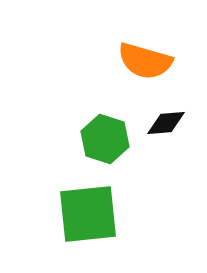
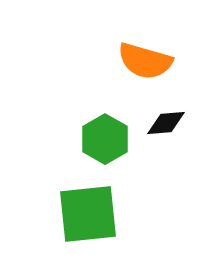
green hexagon: rotated 12 degrees clockwise
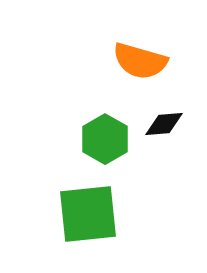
orange semicircle: moved 5 px left
black diamond: moved 2 px left, 1 px down
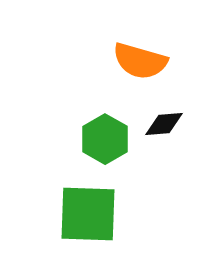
green square: rotated 8 degrees clockwise
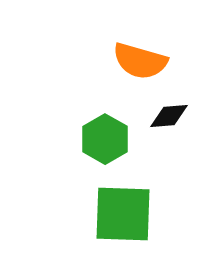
black diamond: moved 5 px right, 8 px up
green square: moved 35 px right
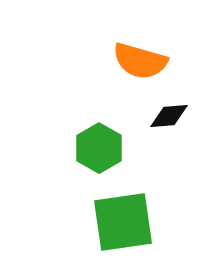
green hexagon: moved 6 px left, 9 px down
green square: moved 8 px down; rotated 10 degrees counterclockwise
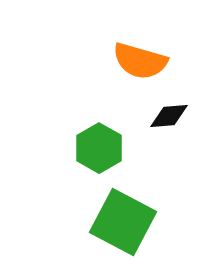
green square: rotated 36 degrees clockwise
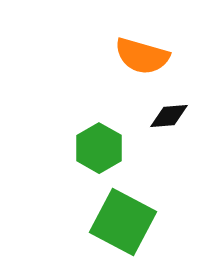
orange semicircle: moved 2 px right, 5 px up
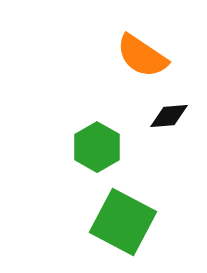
orange semicircle: rotated 18 degrees clockwise
green hexagon: moved 2 px left, 1 px up
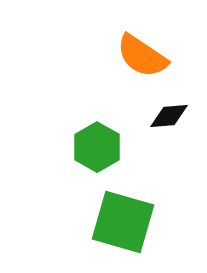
green square: rotated 12 degrees counterclockwise
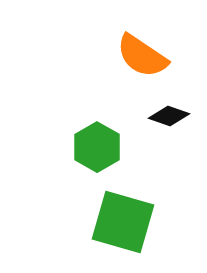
black diamond: rotated 24 degrees clockwise
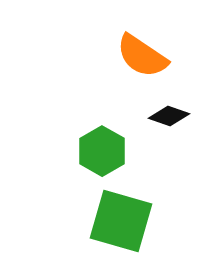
green hexagon: moved 5 px right, 4 px down
green square: moved 2 px left, 1 px up
